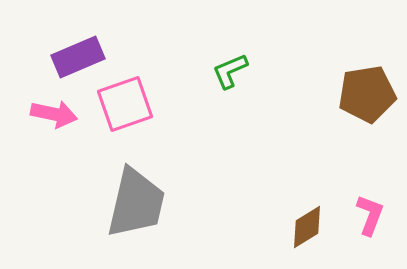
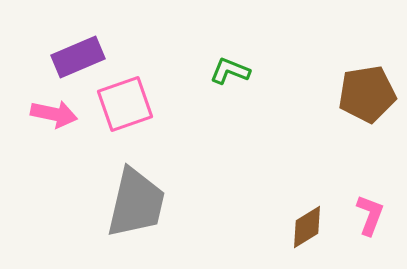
green L-shape: rotated 45 degrees clockwise
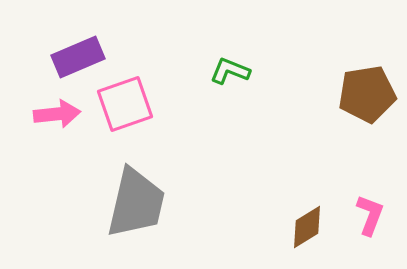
pink arrow: moved 3 px right; rotated 18 degrees counterclockwise
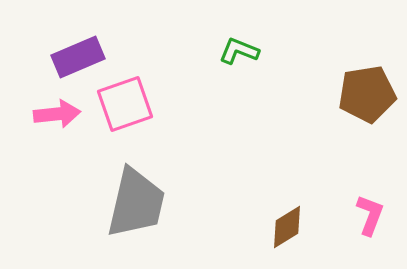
green L-shape: moved 9 px right, 20 px up
brown diamond: moved 20 px left
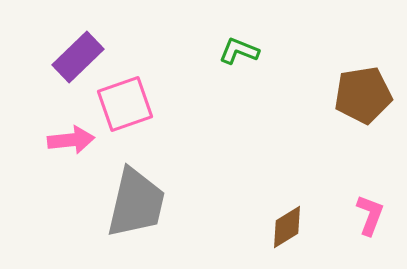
purple rectangle: rotated 21 degrees counterclockwise
brown pentagon: moved 4 px left, 1 px down
pink arrow: moved 14 px right, 26 px down
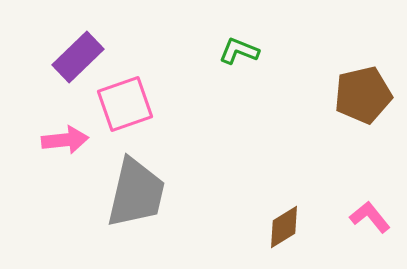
brown pentagon: rotated 4 degrees counterclockwise
pink arrow: moved 6 px left
gray trapezoid: moved 10 px up
pink L-shape: moved 2 px down; rotated 60 degrees counterclockwise
brown diamond: moved 3 px left
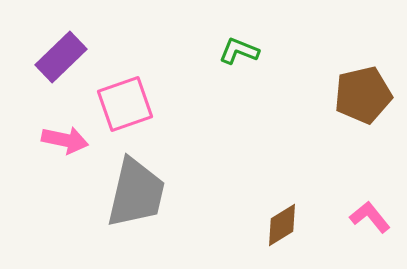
purple rectangle: moved 17 px left
pink arrow: rotated 18 degrees clockwise
brown diamond: moved 2 px left, 2 px up
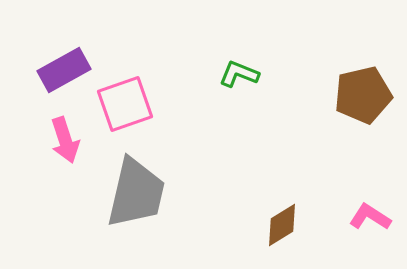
green L-shape: moved 23 px down
purple rectangle: moved 3 px right, 13 px down; rotated 15 degrees clockwise
pink arrow: rotated 60 degrees clockwise
pink L-shape: rotated 18 degrees counterclockwise
